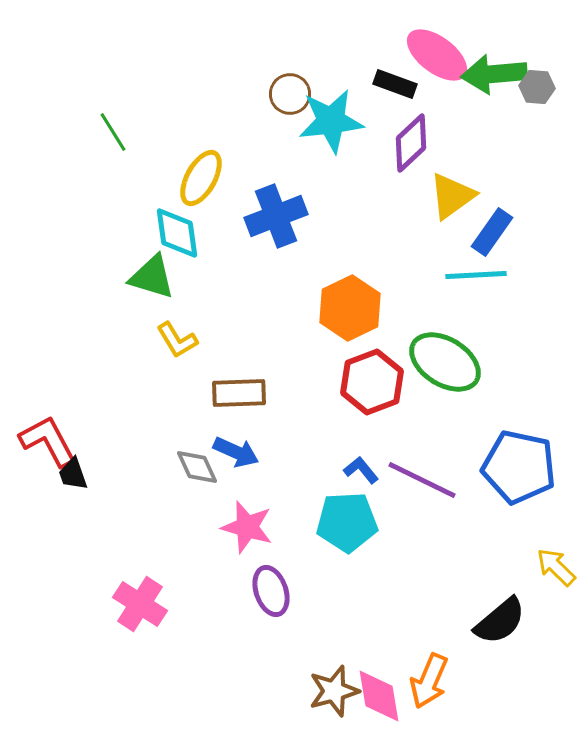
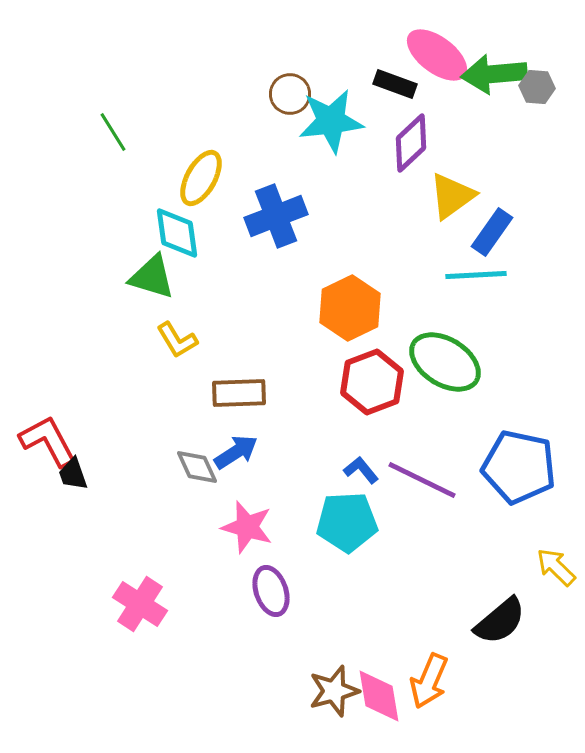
blue arrow: rotated 57 degrees counterclockwise
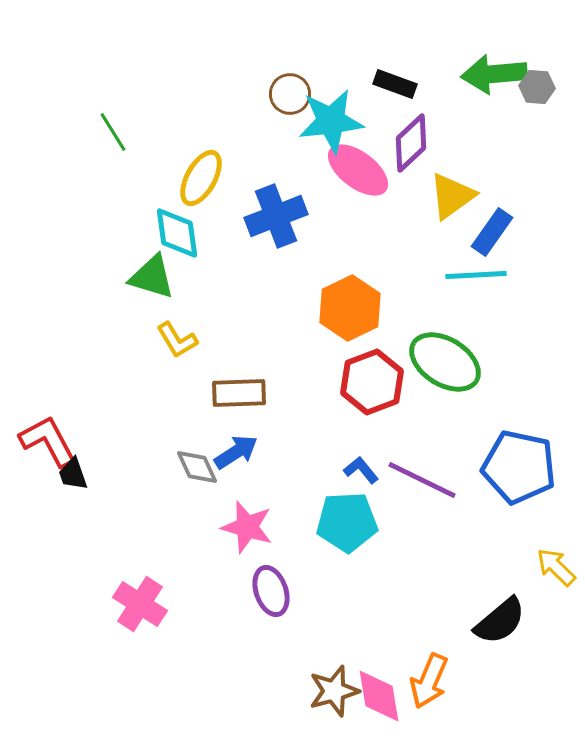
pink ellipse: moved 79 px left, 115 px down
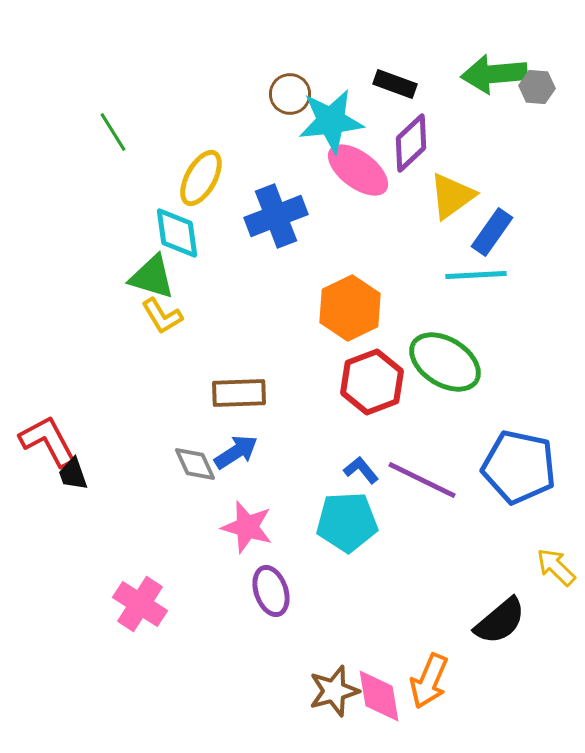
yellow L-shape: moved 15 px left, 24 px up
gray diamond: moved 2 px left, 3 px up
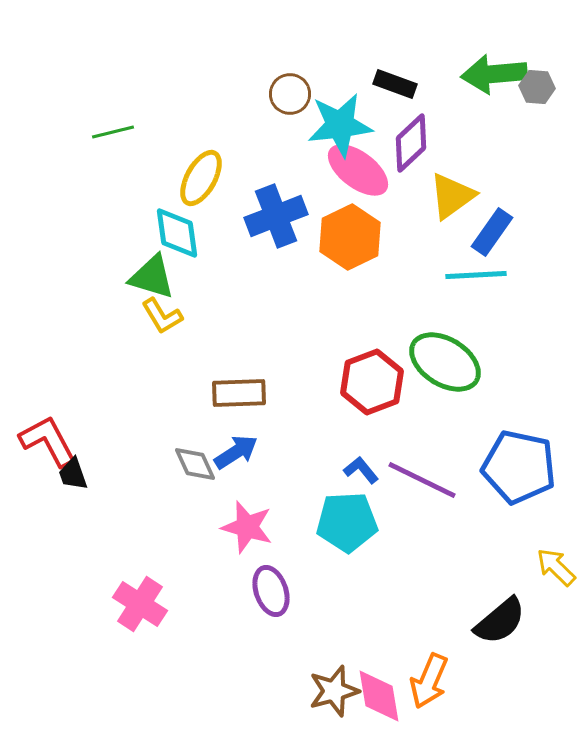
cyan star: moved 9 px right, 4 px down
green line: rotated 72 degrees counterclockwise
orange hexagon: moved 71 px up
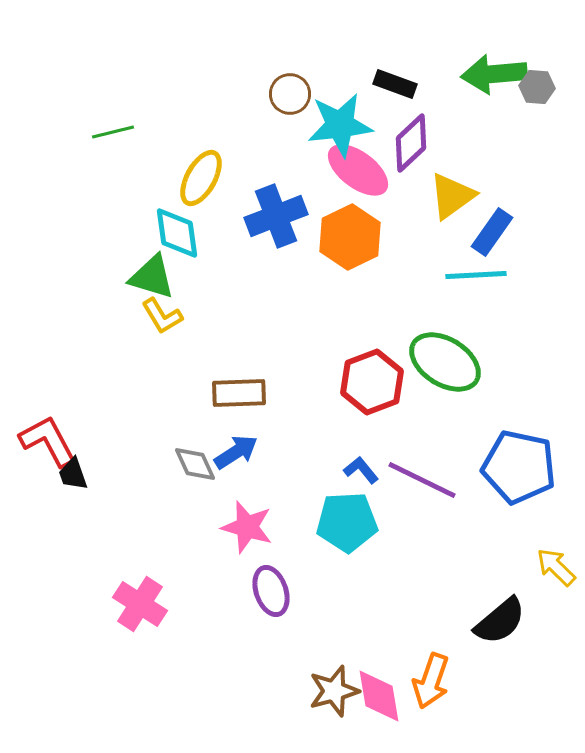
orange arrow: moved 2 px right; rotated 4 degrees counterclockwise
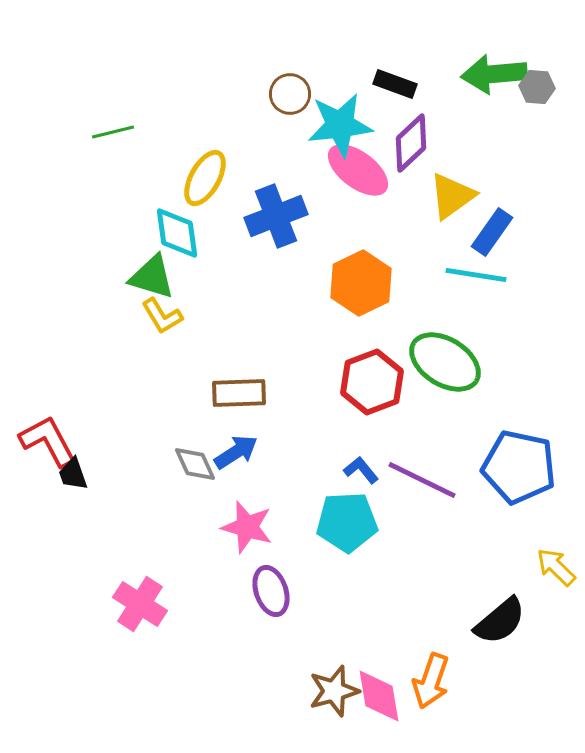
yellow ellipse: moved 4 px right
orange hexagon: moved 11 px right, 46 px down
cyan line: rotated 12 degrees clockwise
